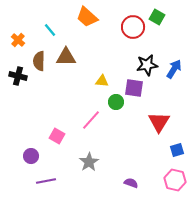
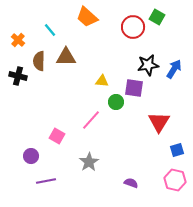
black star: moved 1 px right
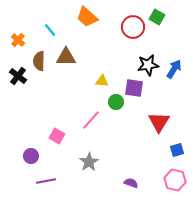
black cross: rotated 24 degrees clockwise
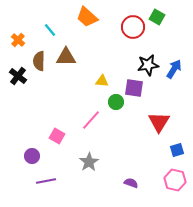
purple circle: moved 1 px right
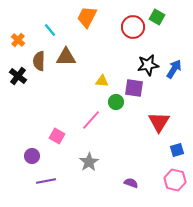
orange trapezoid: rotated 75 degrees clockwise
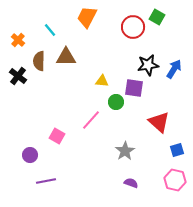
red triangle: rotated 20 degrees counterclockwise
purple circle: moved 2 px left, 1 px up
gray star: moved 36 px right, 11 px up
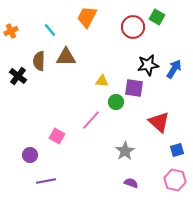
orange cross: moved 7 px left, 9 px up; rotated 24 degrees clockwise
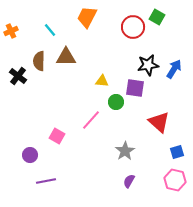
purple square: moved 1 px right
blue square: moved 2 px down
purple semicircle: moved 2 px left, 2 px up; rotated 80 degrees counterclockwise
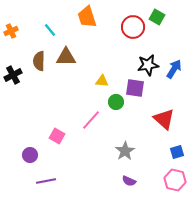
orange trapezoid: rotated 45 degrees counterclockwise
black cross: moved 5 px left, 1 px up; rotated 24 degrees clockwise
red triangle: moved 5 px right, 3 px up
purple semicircle: rotated 96 degrees counterclockwise
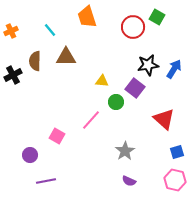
brown semicircle: moved 4 px left
purple square: rotated 30 degrees clockwise
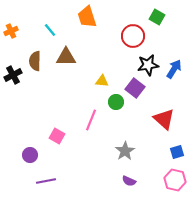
red circle: moved 9 px down
pink line: rotated 20 degrees counterclockwise
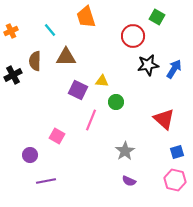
orange trapezoid: moved 1 px left
purple square: moved 57 px left, 2 px down; rotated 12 degrees counterclockwise
